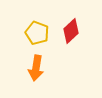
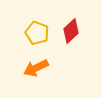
orange arrow: rotated 55 degrees clockwise
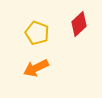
red diamond: moved 8 px right, 7 px up
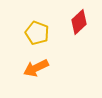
red diamond: moved 2 px up
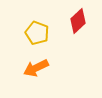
red diamond: moved 1 px left, 1 px up
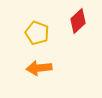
orange arrow: moved 3 px right; rotated 20 degrees clockwise
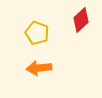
red diamond: moved 3 px right, 1 px up
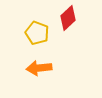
red diamond: moved 13 px left, 2 px up
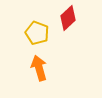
orange arrow: rotated 80 degrees clockwise
